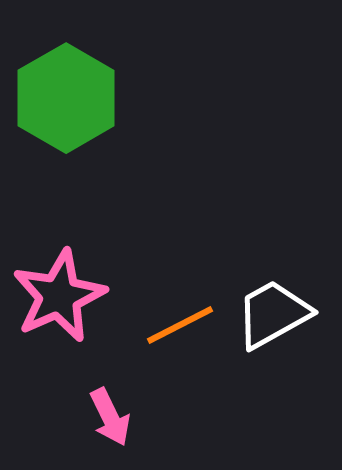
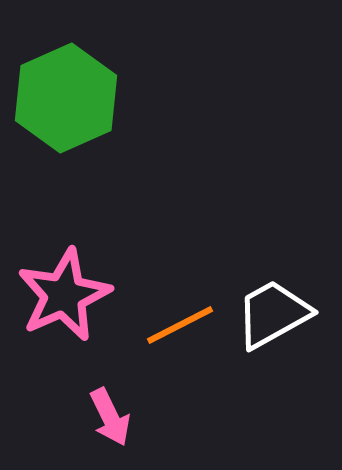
green hexagon: rotated 6 degrees clockwise
pink star: moved 5 px right, 1 px up
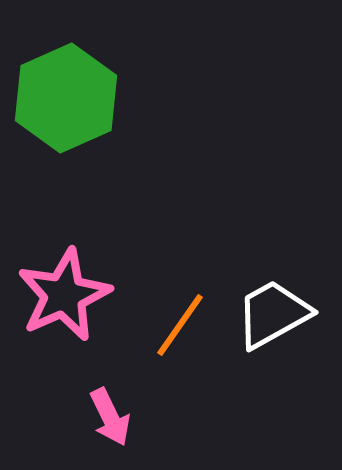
orange line: rotated 28 degrees counterclockwise
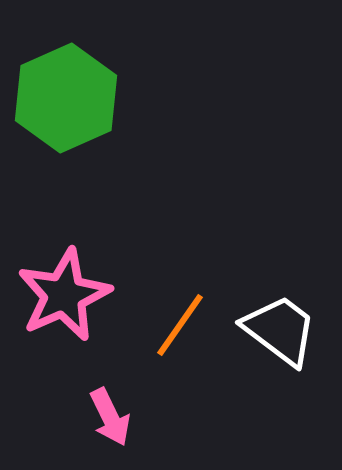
white trapezoid: moved 7 px right, 16 px down; rotated 66 degrees clockwise
